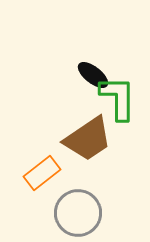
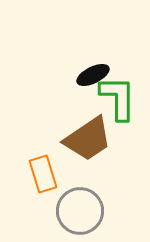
black ellipse: rotated 64 degrees counterclockwise
orange rectangle: moved 1 px right, 1 px down; rotated 69 degrees counterclockwise
gray circle: moved 2 px right, 2 px up
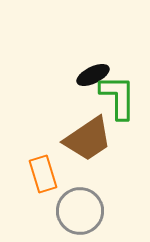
green L-shape: moved 1 px up
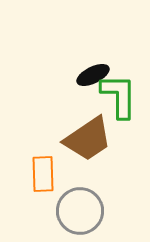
green L-shape: moved 1 px right, 1 px up
orange rectangle: rotated 15 degrees clockwise
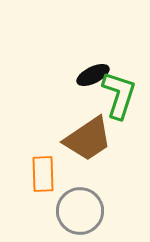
green L-shape: moved 1 px up; rotated 18 degrees clockwise
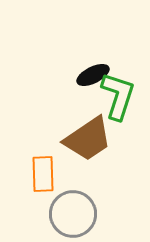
green L-shape: moved 1 px left, 1 px down
gray circle: moved 7 px left, 3 px down
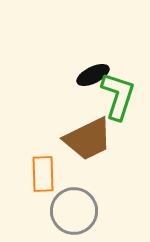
brown trapezoid: rotated 8 degrees clockwise
gray circle: moved 1 px right, 3 px up
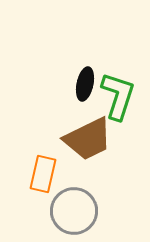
black ellipse: moved 8 px left, 9 px down; rotated 52 degrees counterclockwise
orange rectangle: rotated 15 degrees clockwise
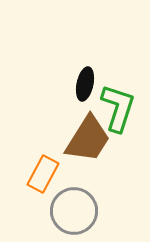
green L-shape: moved 12 px down
brown trapezoid: rotated 32 degrees counterclockwise
orange rectangle: rotated 15 degrees clockwise
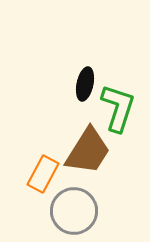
brown trapezoid: moved 12 px down
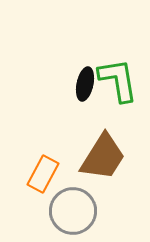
green L-shape: moved 28 px up; rotated 27 degrees counterclockwise
brown trapezoid: moved 15 px right, 6 px down
gray circle: moved 1 px left
